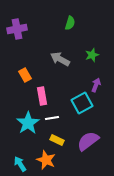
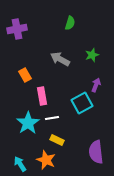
purple semicircle: moved 8 px right, 11 px down; rotated 60 degrees counterclockwise
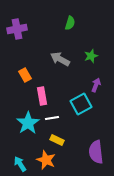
green star: moved 1 px left, 1 px down
cyan square: moved 1 px left, 1 px down
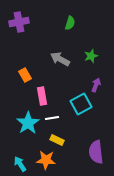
purple cross: moved 2 px right, 7 px up
orange star: rotated 18 degrees counterclockwise
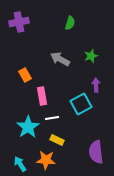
purple arrow: rotated 24 degrees counterclockwise
cyan star: moved 4 px down
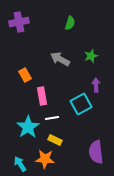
yellow rectangle: moved 2 px left
orange star: moved 1 px left, 1 px up
